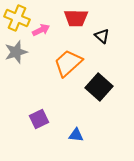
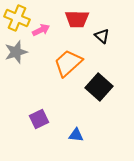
red trapezoid: moved 1 px right, 1 px down
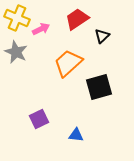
red trapezoid: rotated 145 degrees clockwise
pink arrow: moved 1 px up
black triangle: rotated 35 degrees clockwise
gray star: rotated 30 degrees counterclockwise
black square: rotated 32 degrees clockwise
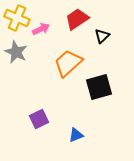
blue triangle: rotated 28 degrees counterclockwise
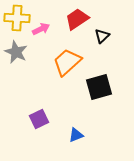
yellow cross: rotated 20 degrees counterclockwise
orange trapezoid: moved 1 px left, 1 px up
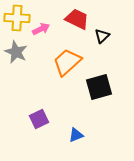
red trapezoid: rotated 60 degrees clockwise
